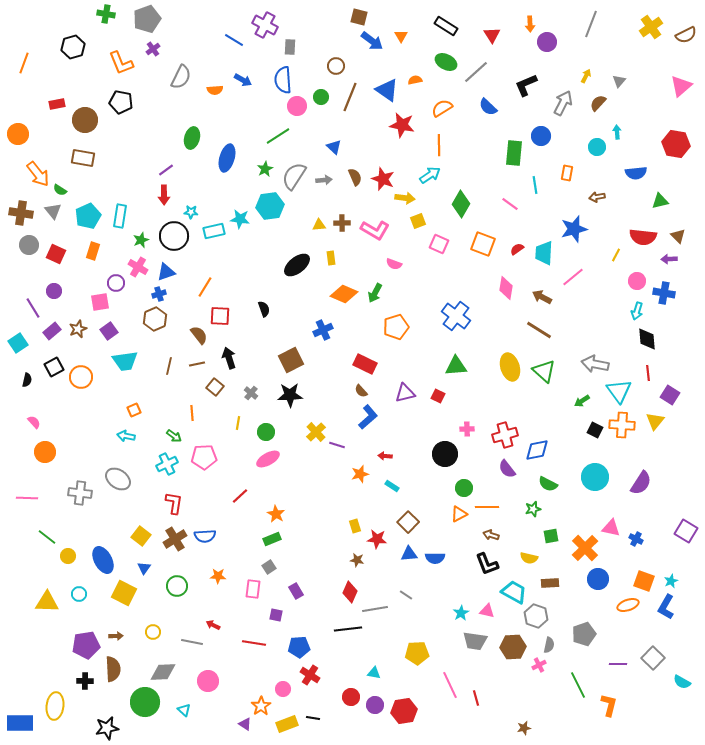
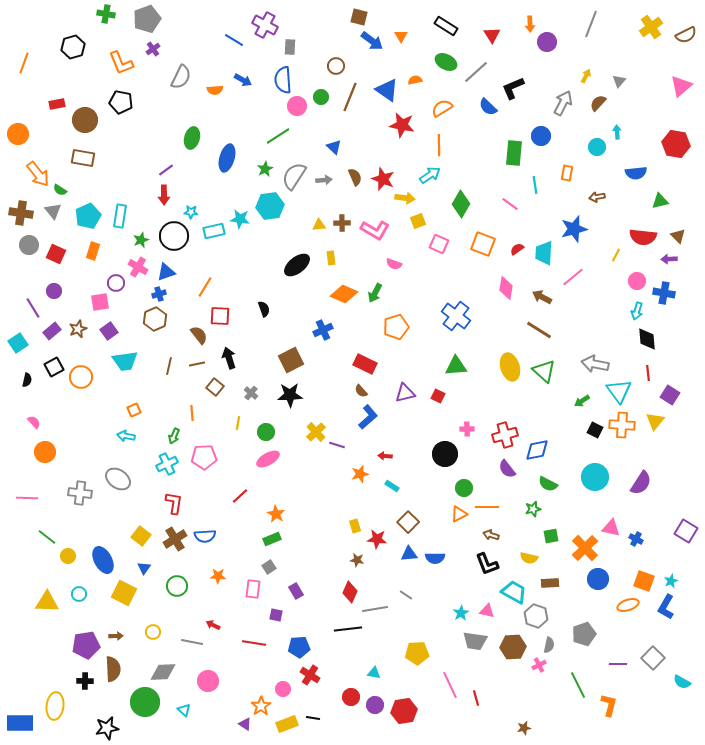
black L-shape at (526, 85): moved 13 px left, 3 px down
green arrow at (174, 436): rotated 77 degrees clockwise
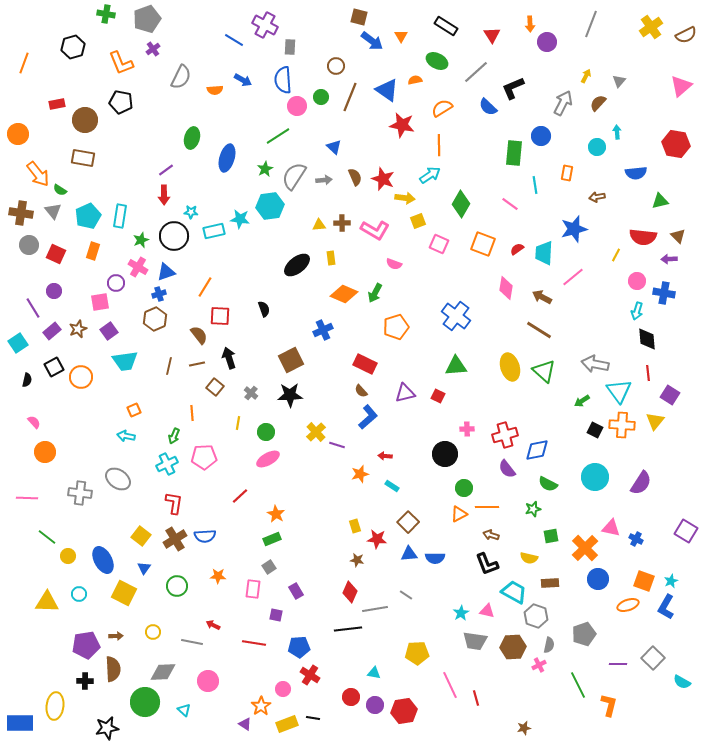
green ellipse at (446, 62): moved 9 px left, 1 px up
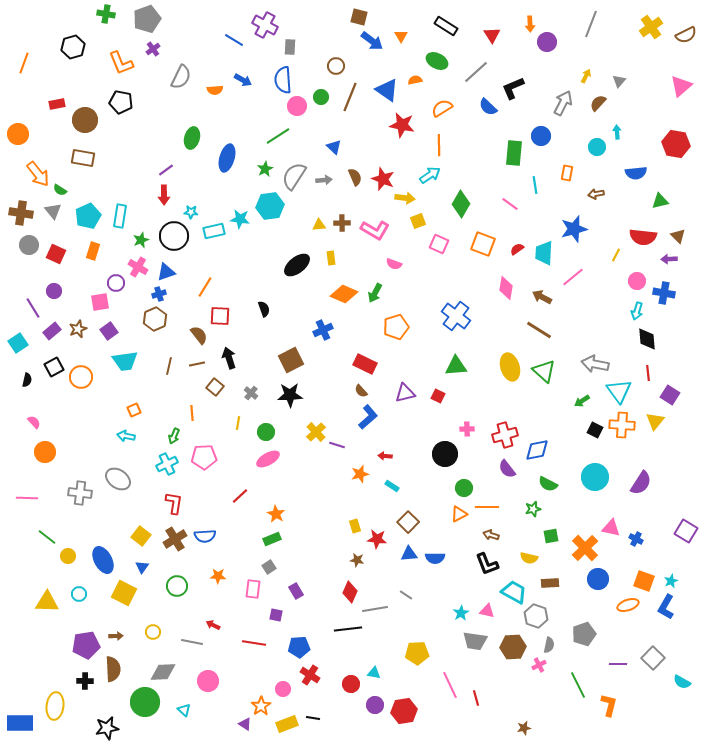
brown arrow at (597, 197): moved 1 px left, 3 px up
blue triangle at (144, 568): moved 2 px left, 1 px up
red circle at (351, 697): moved 13 px up
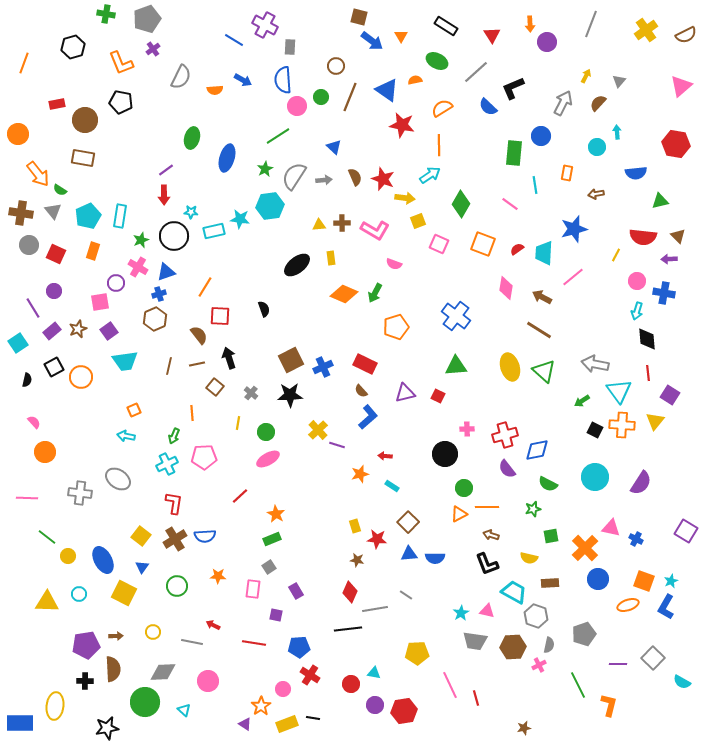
yellow cross at (651, 27): moved 5 px left, 3 px down
blue cross at (323, 330): moved 37 px down
yellow cross at (316, 432): moved 2 px right, 2 px up
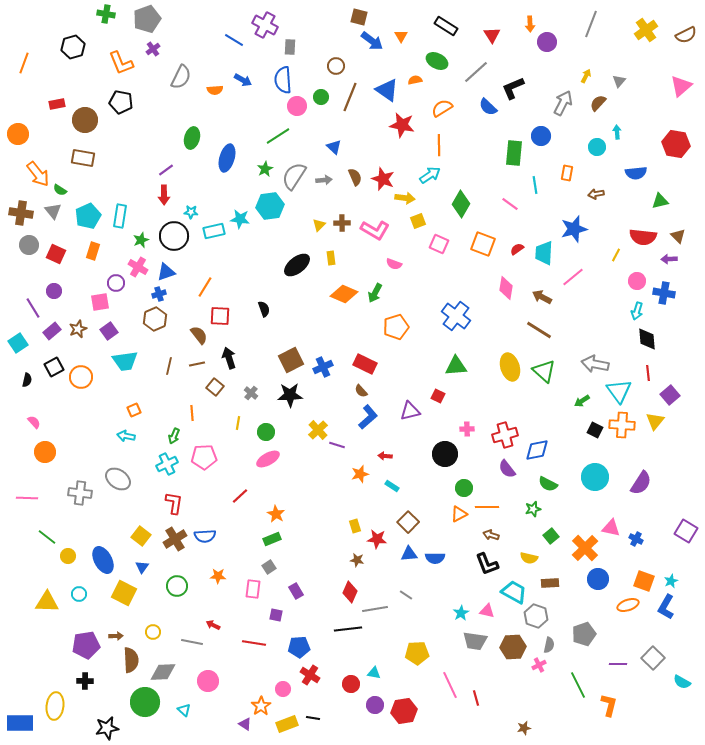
yellow triangle at (319, 225): rotated 40 degrees counterclockwise
purple triangle at (405, 393): moved 5 px right, 18 px down
purple square at (670, 395): rotated 18 degrees clockwise
green square at (551, 536): rotated 28 degrees counterclockwise
brown semicircle at (113, 669): moved 18 px right, 9 px up
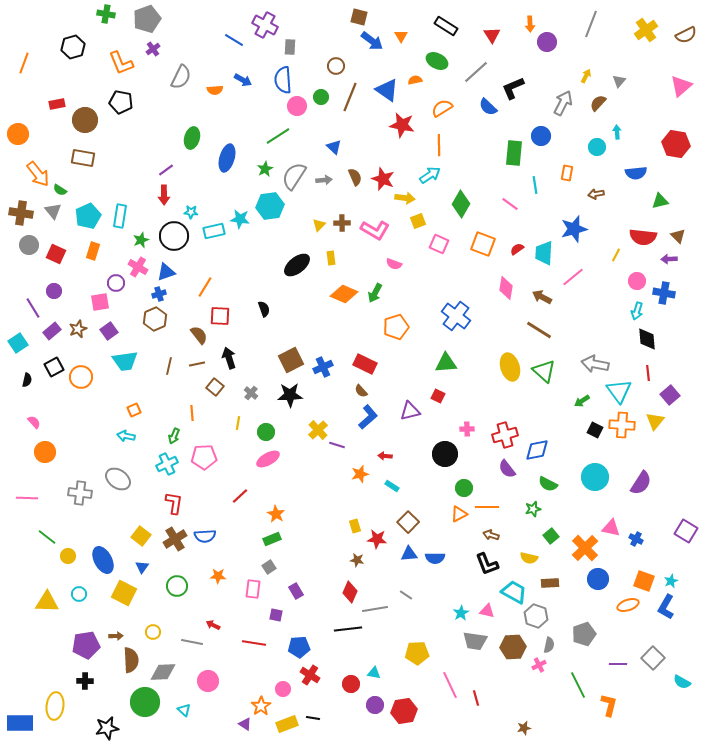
green triangle at (456, 366): moved 10 px left, 3 px up
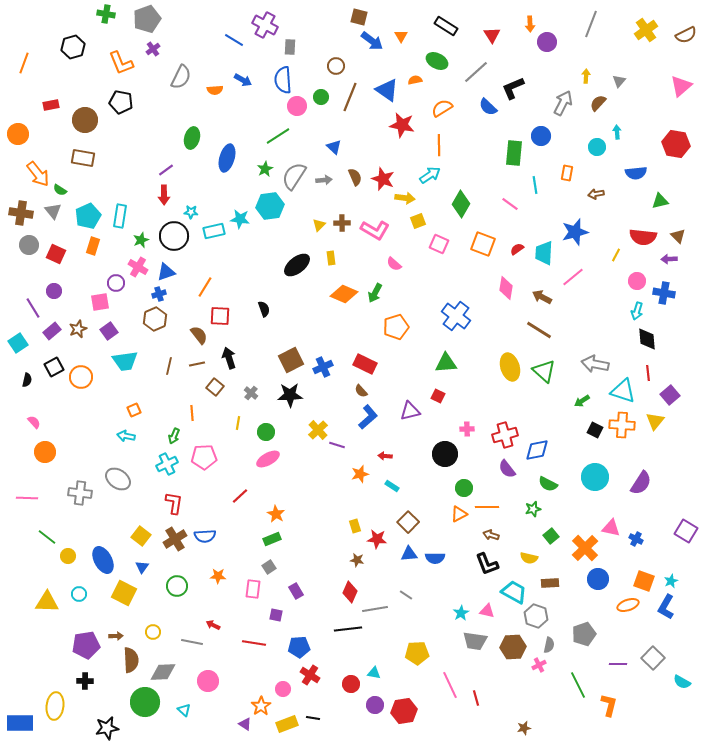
yellow arrow at (586, 76): rotated 24 degrees counterclockwise
red rectangle at (57, 104): moved 6 px left, 1 px down
blue star at (574, 229): moved 1 px right, 3 px down
orange rectangle at (93, 251): moved 5 px up
pink semicircle at (394, 264): rotated 21 degrees clockwise
cyan triangle at (619, 391): moved 4 px right; rotated 36 degrees counterclockwise
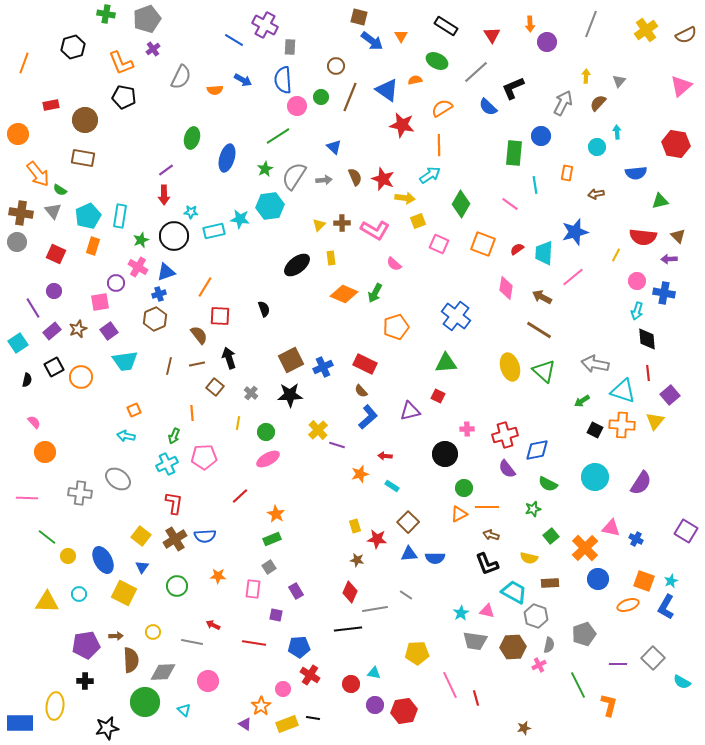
black pentagon at (121, 102): moved 3 px right, 5 px up
gray circle at (29, 245): moved 12 px left, 3 px up
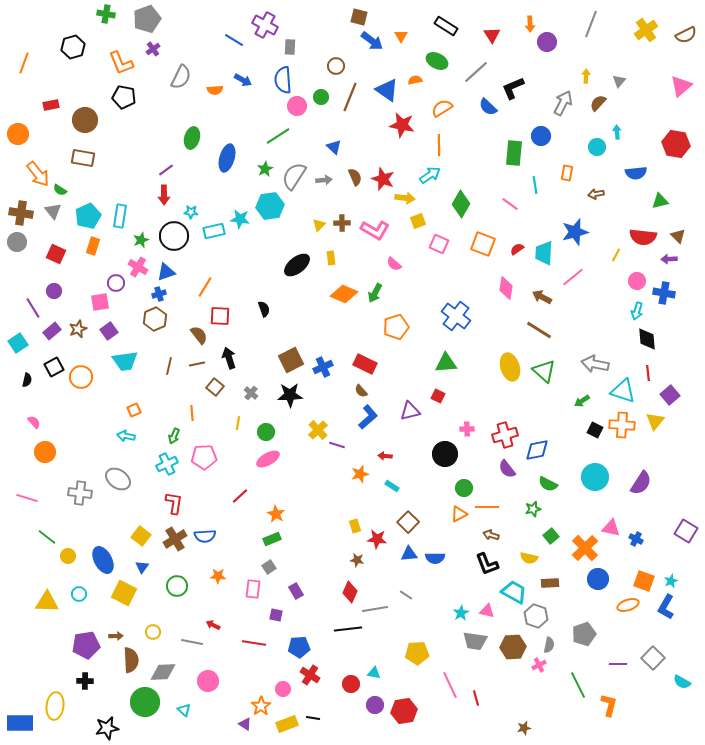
pink line at (27, 498): rotated 15 degrees clockwise
